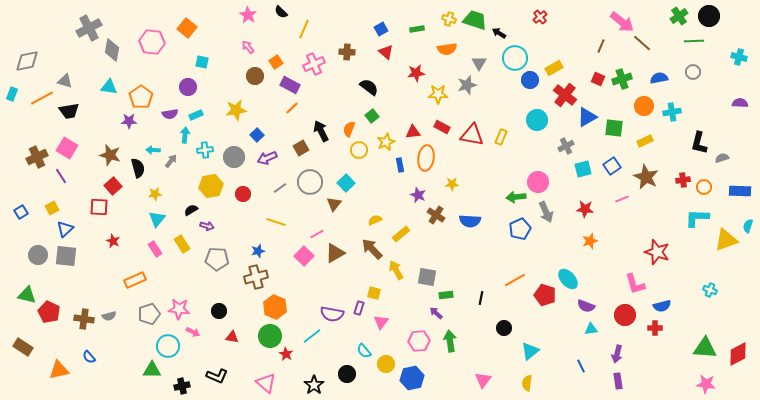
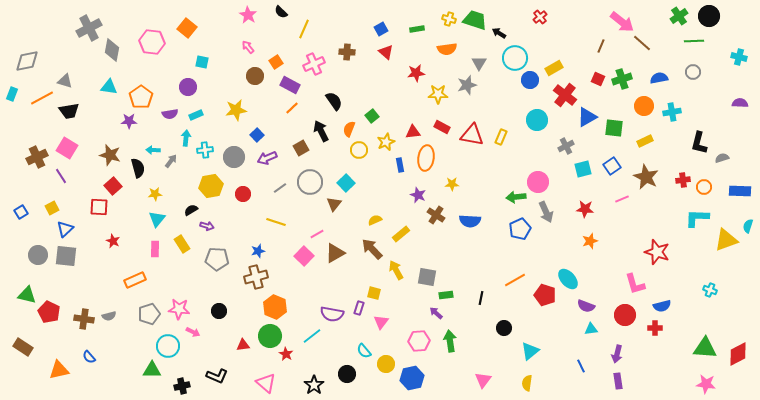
black semicircle at (369, 87): moved 35 px left, 14 px down; rotated 18 degrees clockwise
cyan arrow at (185, 135): moved 1 px right, 3 px down
pink rectangle at (155, 249): rotated 35 degrees clockwise
red triangle at (232, 337): moved 11 px right, 8 px down; rotated 16 degrees counterclockwise
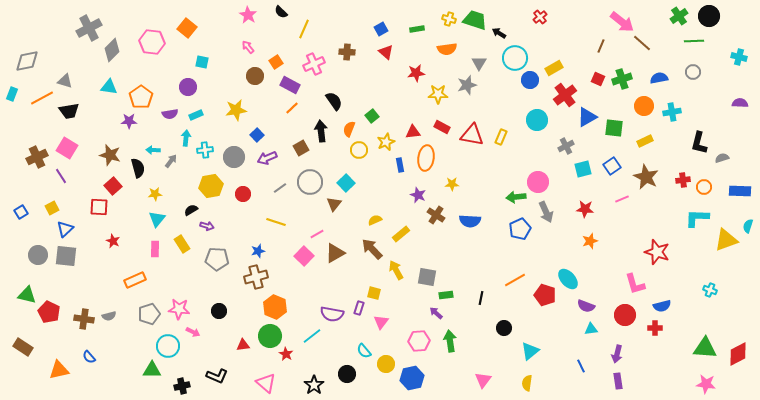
gray diamond at (112, 50): rotated 35 degrees clockwise
red cross at (565, 95): rotated 15 degrees clockwise
black arrow at (321, 131): rotated 20 degrees clockwise
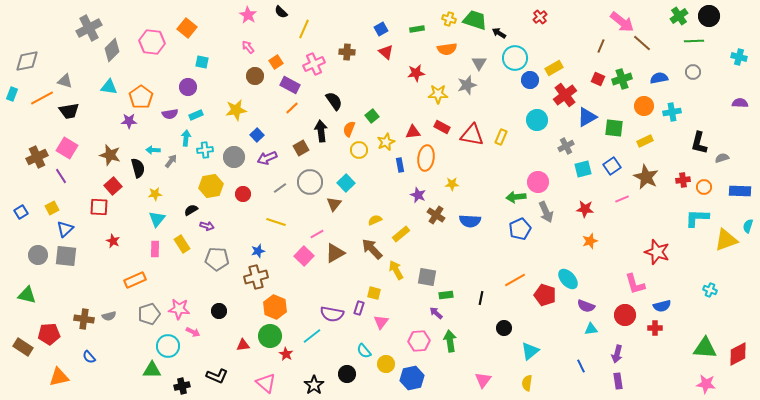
red pentagon at (49, 312): moved 22 px down; rotated 30 degrees counterclockwise
orange triangle at (59, 370): moved 7 px down
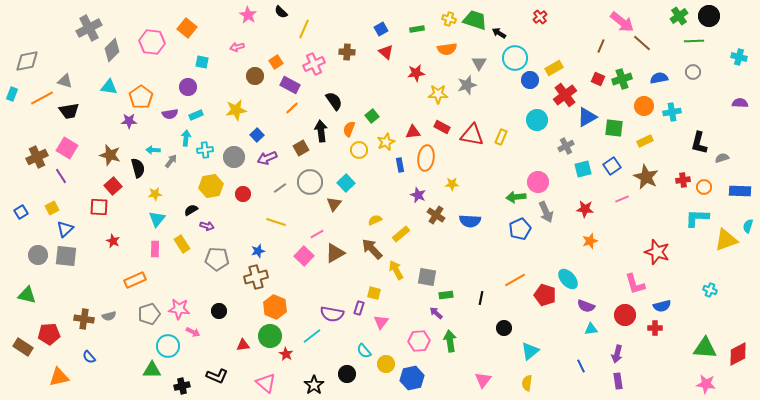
pink arrow at (248, 47): moved 11 px left; rotated 64 degrees counterclockwise
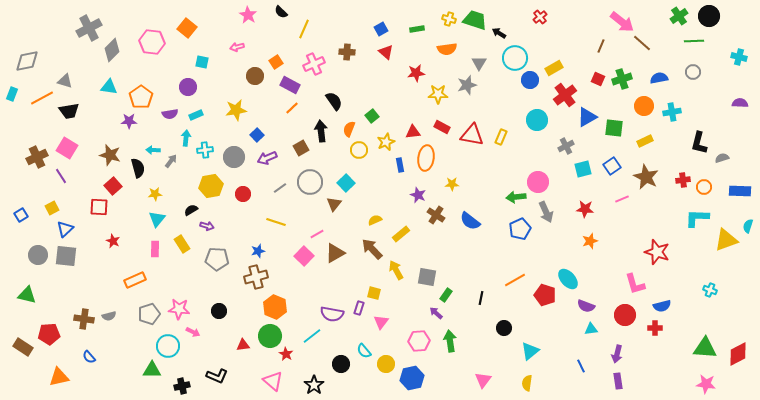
blue square at (21, 212): moved 3 px down
blue semicircle at (470, 221): rotated 35 degrees clockwise
green rectangle at (446, 295): rotated 48 degrees counterclockwise
black circle at (347, 374): moved 6 px left, 10 px up
pink triangle at (266, 383): moved 7 px right, 2 px up
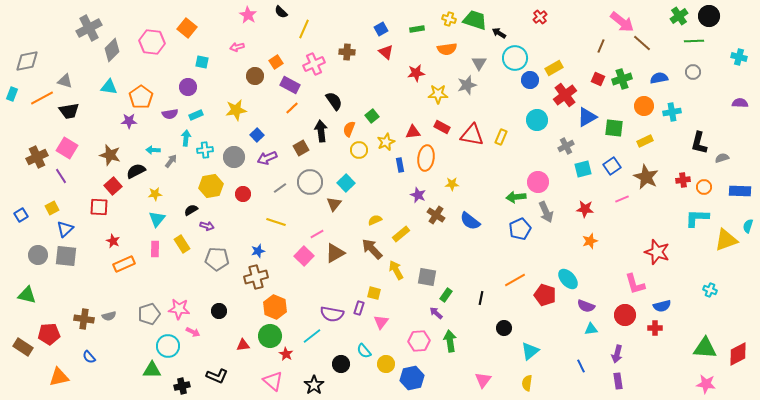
black semicircle at (138, 168): moved 2 px left, 3 px down; rotated 102 degrees counterclockwise
orange rectangle at (135, 280): moved 11 px left, 16 px up
